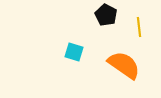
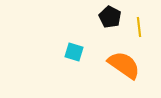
black pentagon: moved 4 px right, 2 px down
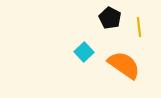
black pentagon: moved 1 px down
cyan square: moved 10 px right; rotated 30 degrees clockwise
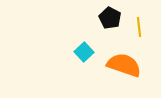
orange semicircle: rotated 16 degrees counterclockwise
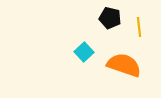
black pentagon: rotated 15 degrees counterclockwise
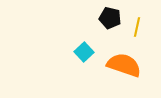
yellow line: moved 2 px left; rotated 18 degrees clockwise
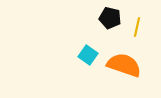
cyan square: moved 4 px right, 3 px down; rotated 12 degrees counterclockwise
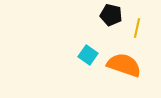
black pentagon: moved 1 px right, 3 px up
yellow line: moved 1 px down
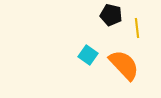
yellow line: rotated 18 degrees counterclockwise
orange semicircle: rotated 28 degrees clockwise
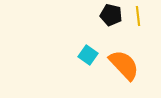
yellow line: moved 1 px right, 12 px up
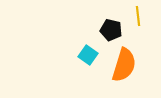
black pentagon: moved 15 px down
orange semicircle: rotated 60 degrees clockwise
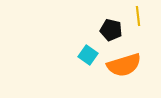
orange semicircle: rotated 56 degrees clockwise
